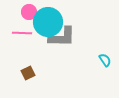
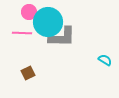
cyan semicircle: rotated 24 degrees counterclockwise
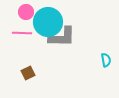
pink circle: moved 3 px left
cyan semicircle: moved 1 px right; rotated 48 degrees clockwise
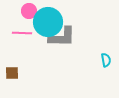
pink circle: moved 3 px right, 1 px up
brown square: moved 16 px left; rotated 24 degrees clockwise
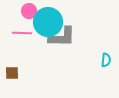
cyan semicircle: rotated 16 degrees clockwise
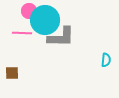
cyan circle: moved 3 px left, 2 px up
gray L-shape: moved 1 px left
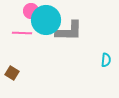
pink circle: moved 2 px right
cyan circle: moved 1 px right
gray L-shape: moved 8 px right, 6 px up
brown square: rotated 32 degrees clockwise
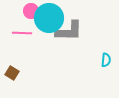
cyan circle: moved 3 px right, 2 px up
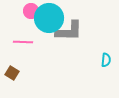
pink line: moved 1 px right, 9 px down
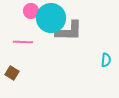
cyan circle: moved 2 px right
